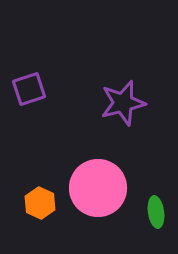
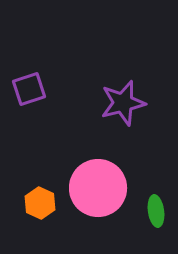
green ellipse: moved 1 px up
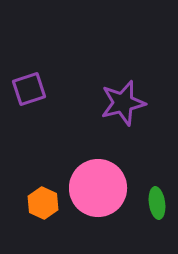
orange hexagon: moved 3 px right
green ellipse: moved 1 px right, 8 px up
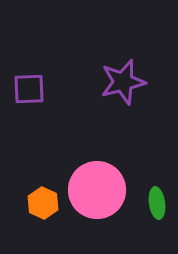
purple square: rotated 16 degrees clockwise
purple star: moved 21 px up
pink circle: moved 1 px left, 2 px down
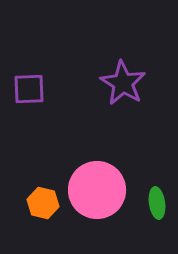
purple star: moved 1 px down; rotated 27 degrees counterclockwise
orange hexagon: rotated 12 degrees counterclockwise
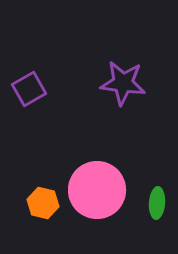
purple star: rotated 24 degrees counterclockwise
purple square: rotated 28 degrees counterclockwise
green ellipse: rotated 12 degrees clockwise
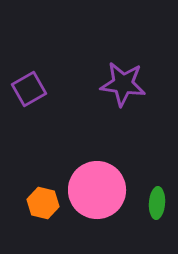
purple star: moved 1 px down
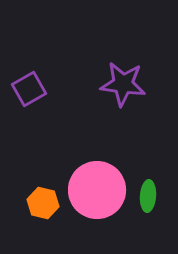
green ellipse: moved 9 px left, 7 px up
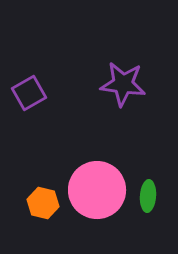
purple square: moved 4 px down
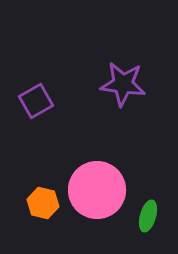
purple square: moved 7 px right, 8 px down
green ellipse: moved 20 px down; rotated 12 degrees clockwise
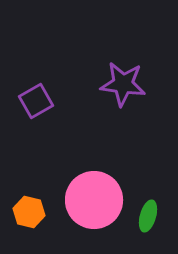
pink circle: moved 3 px left, 10 px down
orange hexagon: moved 14 px left, 9 px down
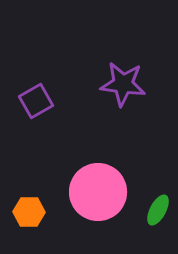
pink circle: moved 4 px right, 8 px up
orange hexagon: rotated 12 degrees counterclockwise
green ellipse: moved 10 px right, 6 px up; rotated 12 degrees clockwise
